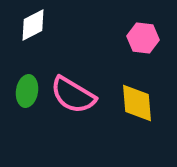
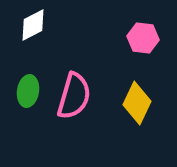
green ellipse: moved 1 px right
pink semicircle: moved 1 px right, 1 px down; rotated 105 degrees counterclockwise
yellow diamond: rotated 30 degrees clockwise
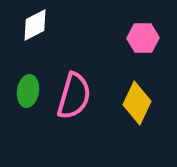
white diamond: moved 2 px right
pink hexagon: rotated 8 degrees counterclockwise
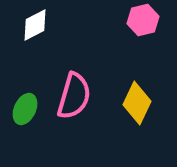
pink hexagon: moved 18 px up; rotated 12 degrees counterclockwise
green ellipse: moved 3 px left, 18 px down; rotated 16 degrees clockwise
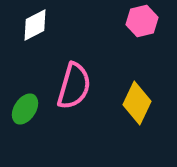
pink hexagon: moved 1 px left, 1 px down
pink semicircle: moved 10 px up
green ellipse: rotated 8 degrees clockwise
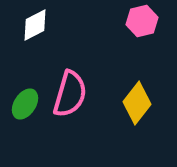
pink semicircle: moved 4 px left, 8 px down
yellow diamond: rotated 12 degrees clockwise
green ellipse: moved 5 px up
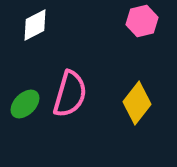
green ellipse: rotated 12 degrees clockwise
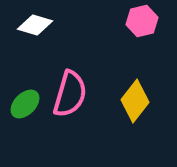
white diamond: rotated 44 degrees clockwise
yellow diamond: moved 2 px left, 2 px up
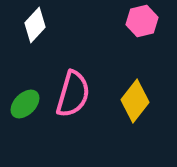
white diamond: rotated 64 degrees counterclockwise
pink semicircle: moved 3 px right
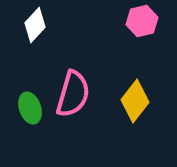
green ellipse: moved 5 px right, 4 px down; rotated 64 degrees counterclockwise
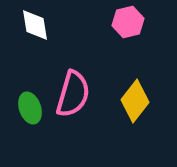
pink hexagon: moved 14 px left, 1 px down
white diamond: rotated 52 degrees counterclockwise
